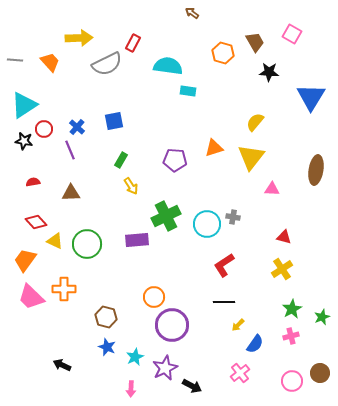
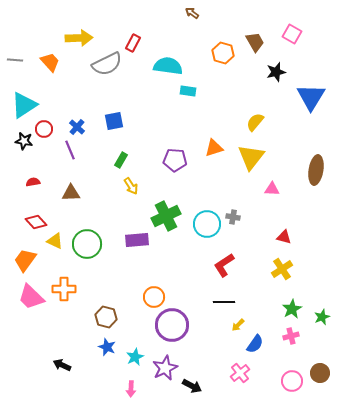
black star at (269, 72): moved 7 px right; rotated 18 degrees counterclockwise
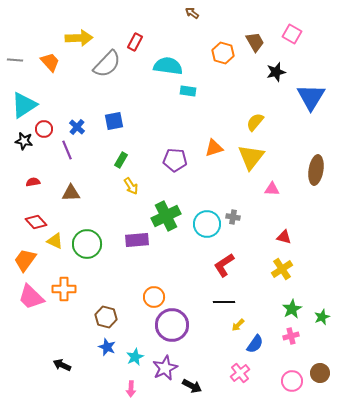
red rectangle at (133, 43): moved 2 px right, 1 px up
gray semicircle at (107, 64): rotated 20 degrees counterclockwise
purple line at (70, 150): moved 3 px left
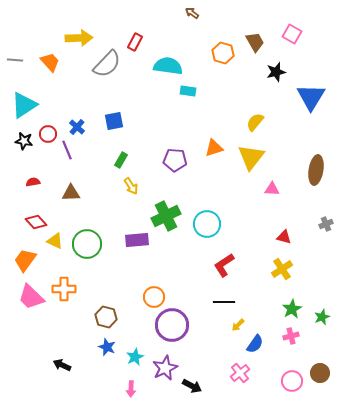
red circle at (44, 129): moved 4 px right, 5 px down
gray cross at (233, 217): moved 93 px right, 7 px down; rotated 32 degrees counterclockwise
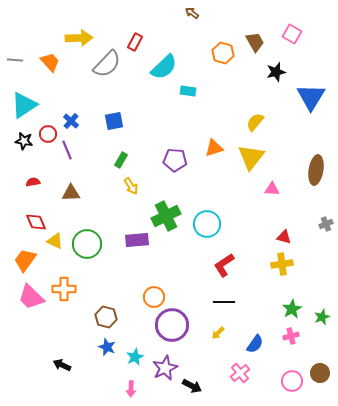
cyan semicircle at (168, 66): moved 4 px left, 1 px down; rotated 128 degrees clockwise
blue cross at (77, 127): moved 6 px left, 6 px up
red diamond at (36, 222): rotated 20 degrees clockwise
yellow cross at (282, 269): moved 5 px up; rotated 25 degrees clockwise
yellow arrow at (238, 325): moved 20 px left, 8 px down
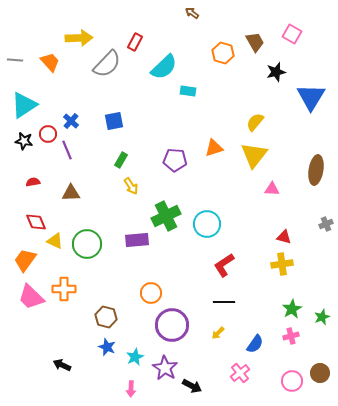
yellow triangle at (251, 157): moved 3 px right, 2 px up
orange circle at (154, 297): moved 3 px left, 4 px up
purple star at (165, 368): rotated 15 degrees counterclockwise
